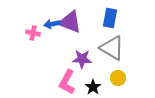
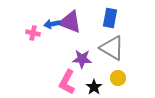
black star: moved 1 px right
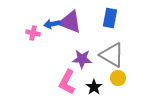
gray triangle: moved 7 px down
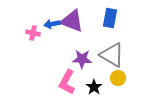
purple triangle: moved 2 px right, 1 px up
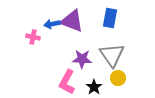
pink cross: moved 4 px down
gray triangle: rotated 24 degrees clockwise
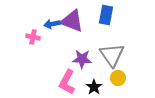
blue rectangle: moved 4 px left, 3 px up
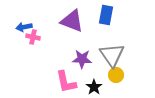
blue arrow: moved 28 px left, 3 px down
yellow circle: moved 2 px left, 3 px up
pink L-shape: moved 1 px left; rotated 40 degrees counterclockwise
